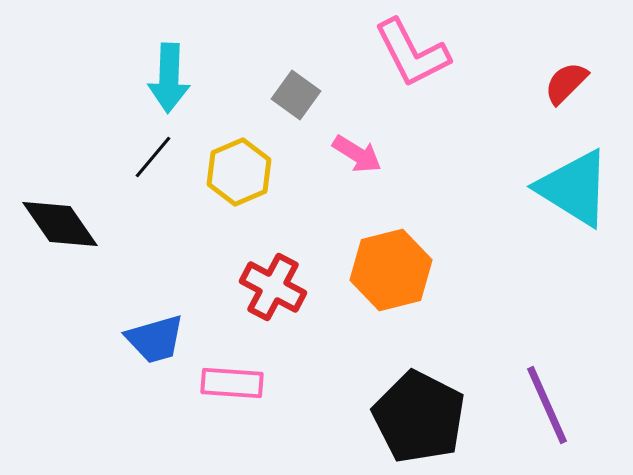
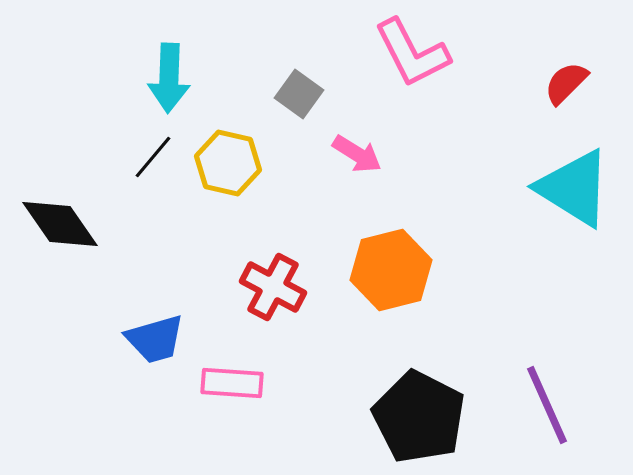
gray square: moved 3 px right, 1 px up
yellow hexagon: moved 11 px left, 9 px up; rotated 24 degrees counterclockwise
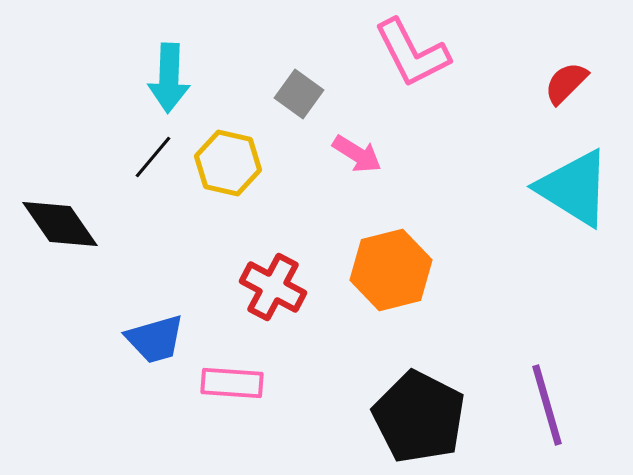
purple line: rotated 8 degrees clockwise
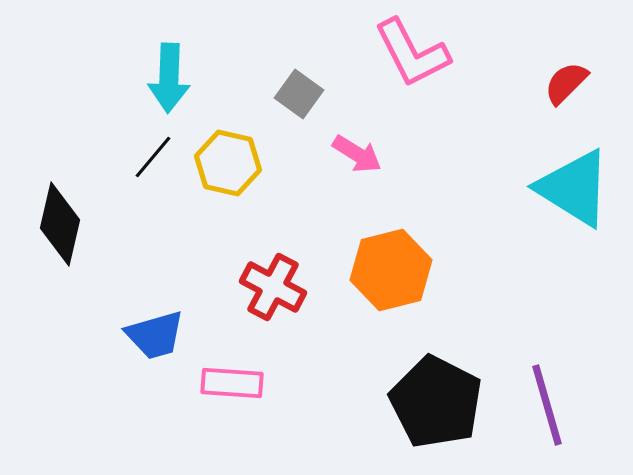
black diamond: rotated 48 degrees clockwise
blue trapezoid: moved 4 px up
black pentagon: moved 17 px right, 15 px up
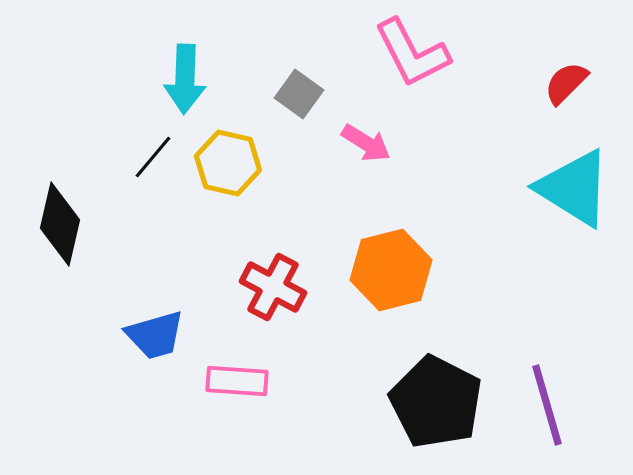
cyan arrow: moved 16 px right, 1 px down
pink arrow: moved 9 px right, 11 px up
pink rectangle: moved 5 px right, 2 px up
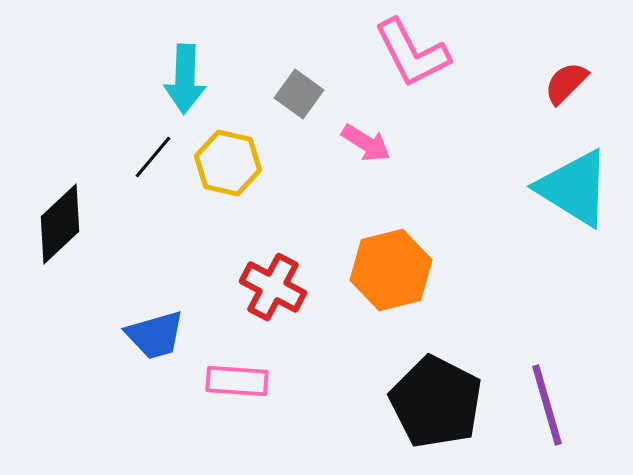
black diamond: rotated 34 degrees clockwise
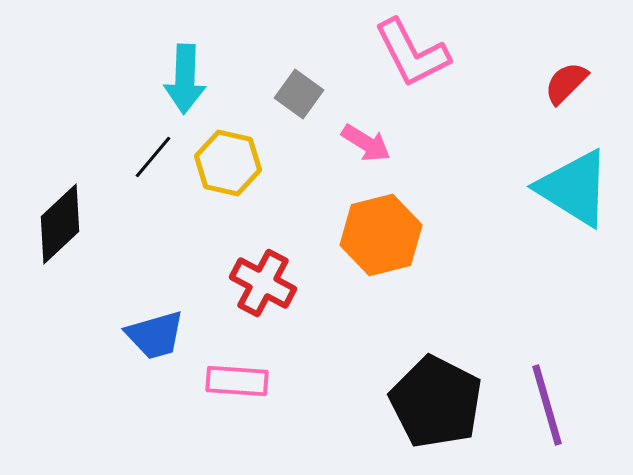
orange hexagon: moved 10 px left, 35 px up
red cross: moved 10 px left, 4 px up
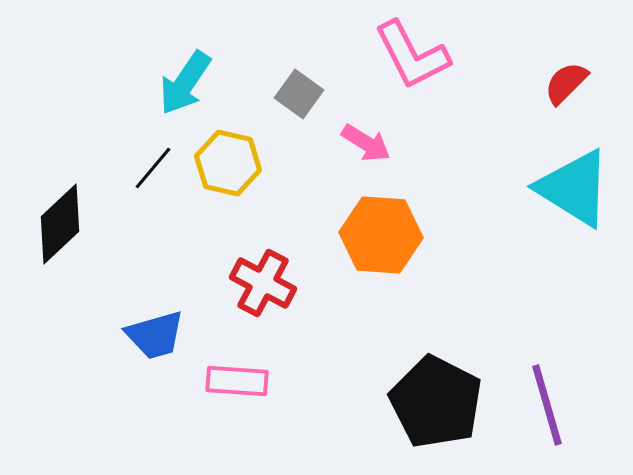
pink L-shape: moved 2 px down
cyan arrow: moved 4 px down; rotated 32 degrees clockwise
black line: moved 11 px down
orange hexagon: rotated 18 degrees clockwise
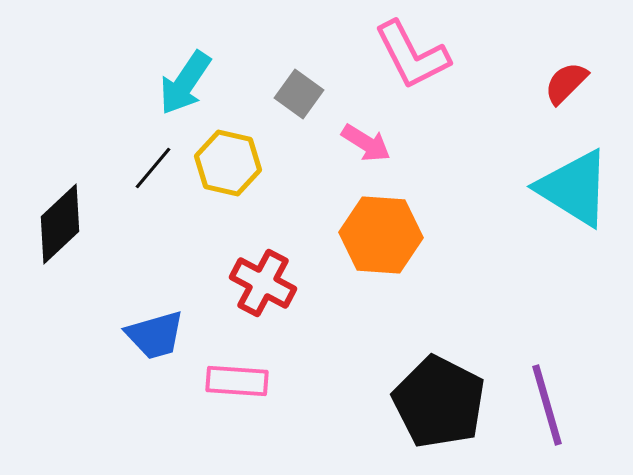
black pentagon: moved 3 px right
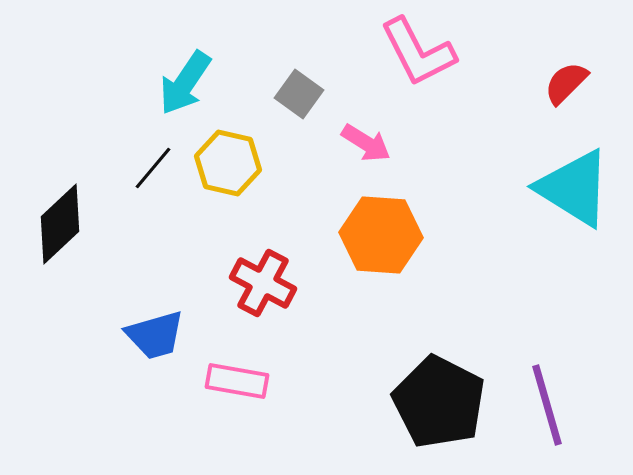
pink L-shape: moved 6 px right, 3 px up
pink rectangle: rotated 6 degrees clockwise
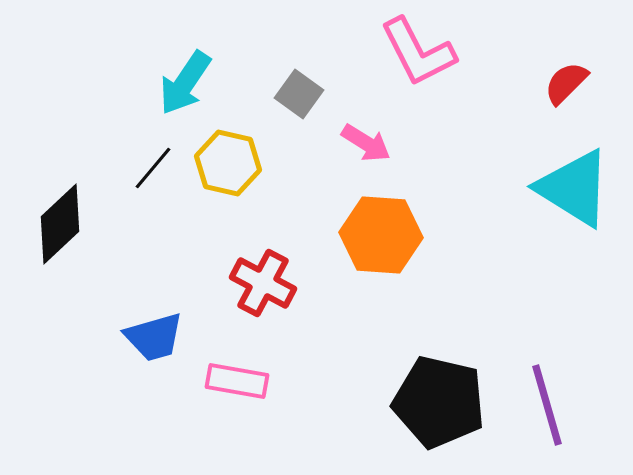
blue trapezoid: moved 1 px left, 2 px down
black pentagon: rotated 14 degrees counterclockwise
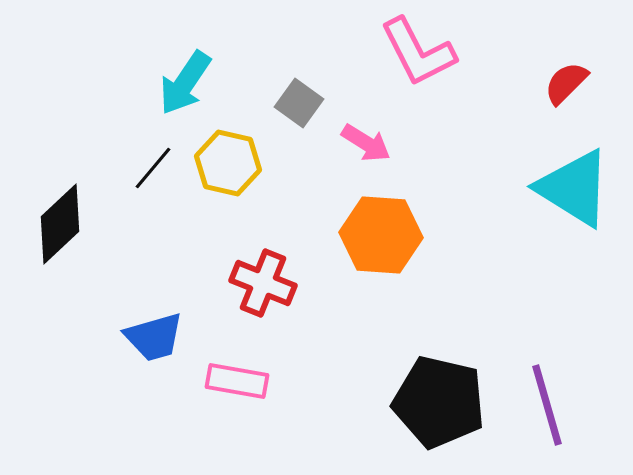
gray square: moved 9 px down
red cross: rotated 6 degrees counterclockwise
